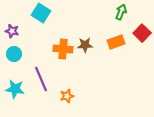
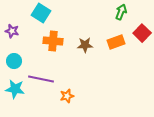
orange cross: moved 10 px left, 8 px up
cyan circle: moved 7 px down
purple line: rotated 55 degrees counterclockwise
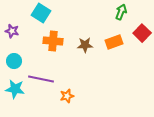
orange rectangle: moved 2 px left
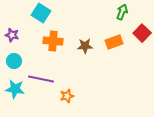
green arrow: moved 1 px right
purple star: moved 4 px down
brown star: moved 1 px down
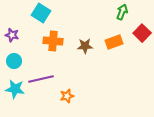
purple line: rotated 25 degrees counterclockwise
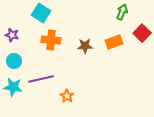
orange cross: moved 2 px left, 1 px up
cyan star: moved 2 px left, 2 px up
orange star: rotated 24 degrees counterclockwise
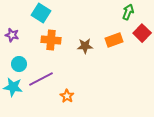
green arrow: moved 6 px right
orange rectangle: moved 2 px up
cyan circle: moved 5 px right, 3 px down
purple line: rotated 15 degrees counterclockwise
